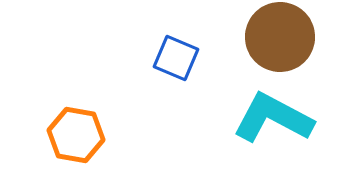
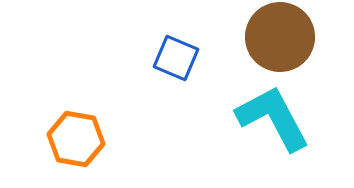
cyan L-shape: rotated 34 degrees clockwise
orange hexagon: moved 4 px down
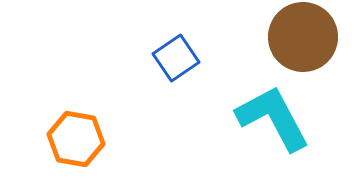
brown circle: moved 23 px right
blue square: rotated 33 degrees clockwise
